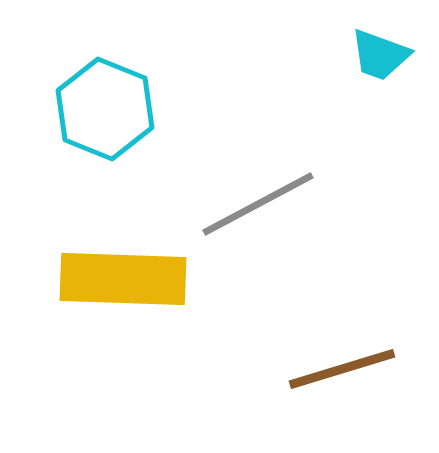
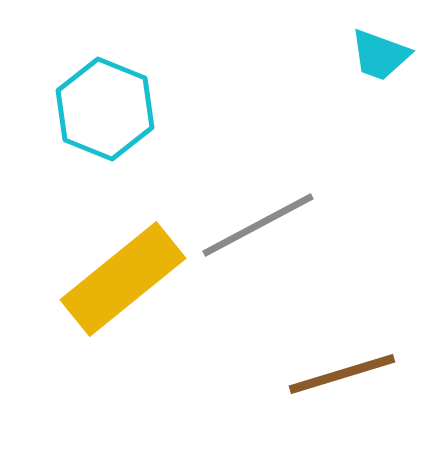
gray line: moved 21 px down
yellow rectangle: rotated 41 degrees counterclockwise
brown line: moved 5 px down
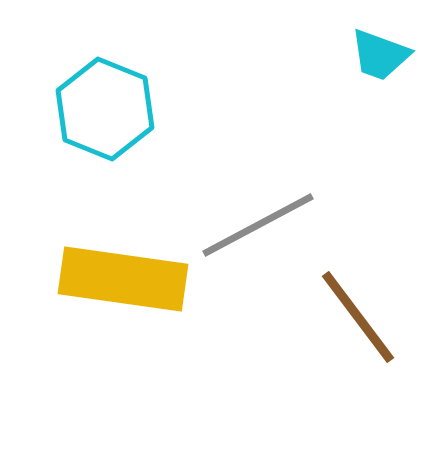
yellow rectangle: rotated 47 degrees clockwise
brown line: moved 16 px right, 57 px up; rotated 70 degrees clockwise
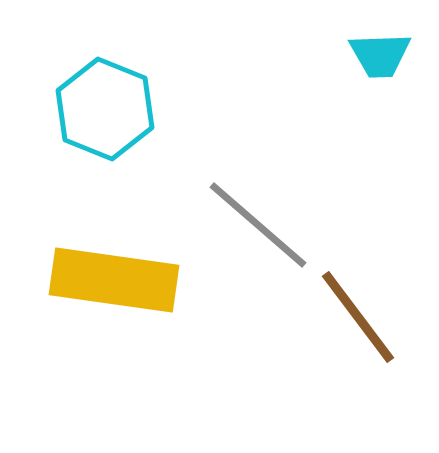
cyan trapezoid: rotated 22 degrees counterclockwise
gray line: rotated 69 degrees clockwise
yellow rectangle: moved 9 px left, 1 px down
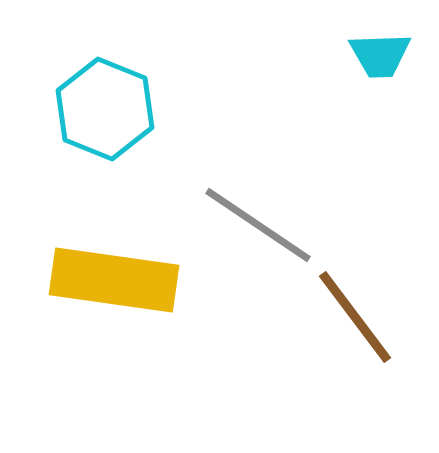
gray line: rotated 7 degrees counterclockwise
brown line: moved 3 px left
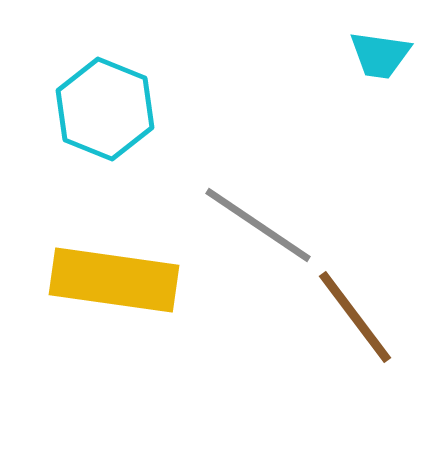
cyan trapezoid: rotated 10 degrees clockwise
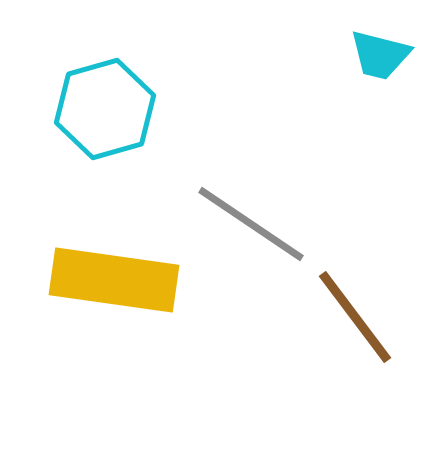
cyan trapezoid: rotated 6 degrees clockwise
cyan hexagon: rotated 22 degrees clockwise
gray line: moved 7 px left, 1 px up
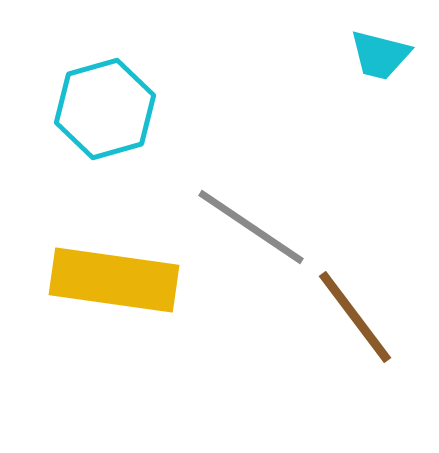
gray line: moved 3 px down
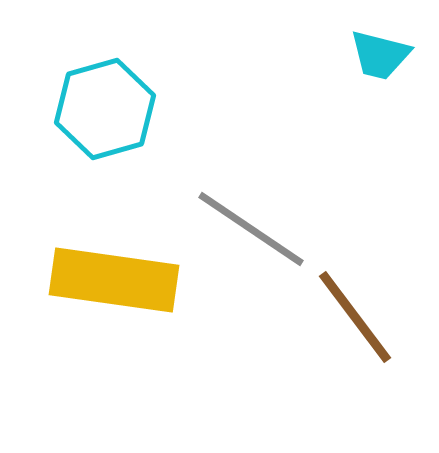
gray line: moved 2 px down
